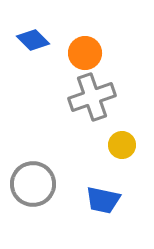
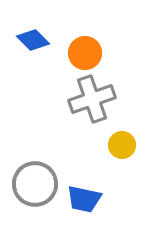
gray cross: moved 2 px down
gray circle: moved 2 px right
blue trapezoid: moved 19 px left, 1 px up
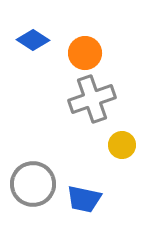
blue diamond: rotated 12 degrees counterclockwise
gray circle: moved 2 px left
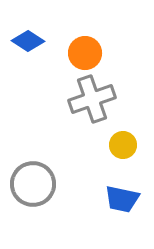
blue diamond: moved 5 px left, 1 px down
yellow circle: moved 1 px right
blue trapezoid: moved 38 px right
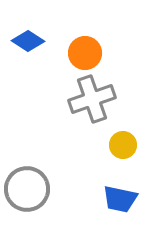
gray circle: moved 6 px left, 5 px down
blue trapezoid: moved 2 px left
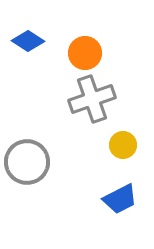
gray circle: moved 27 px up
blue trapezoid: rotated 39 degrees counterclockwise
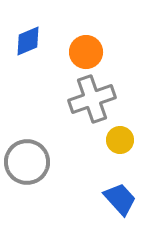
blue diamond: rotated 56 degrees counterclockwise
orange circle: moved 1 px right, 1 px up
yellow circle: moved 3 px left, 5 px up
blue trapezoid: rotated 105 degrees counterclockwise
